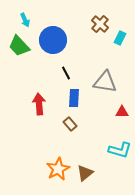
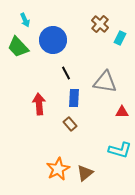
green trapezoid: moved 1 px left, 1 px down
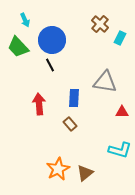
blue circle: moved 1 px left
black line: moved 16 px left, 8 px up
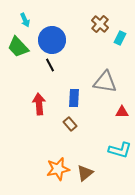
orange star: rotated 15 degrees clockwise
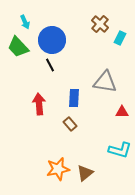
cyan arrow: moved 2 px down
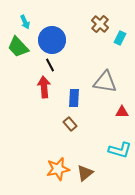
red arrow: moved 5 px right, 17 px up
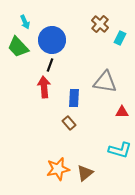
black line: rotated 48 degrees clockwise
brown rectangle: moved 1 px left, 1 px up
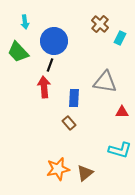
cyan arrow: rotated 16 degrees clockwise
blue circle: moved 2 px right, 1 px down
green trapezoid: moved 5 px down
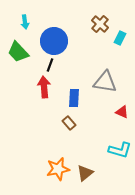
red triangle: rotated 24 degrees clockwise
